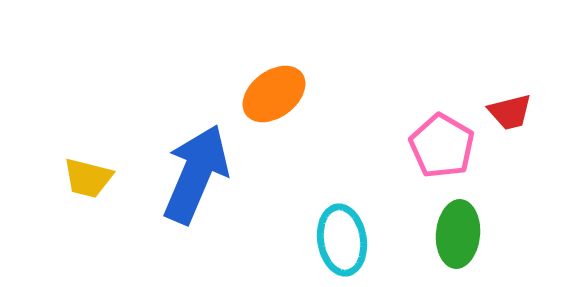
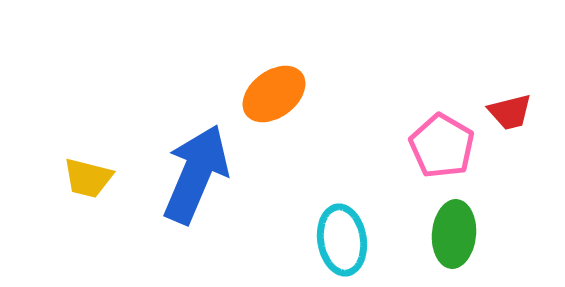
green ellipse: moved 4 px left
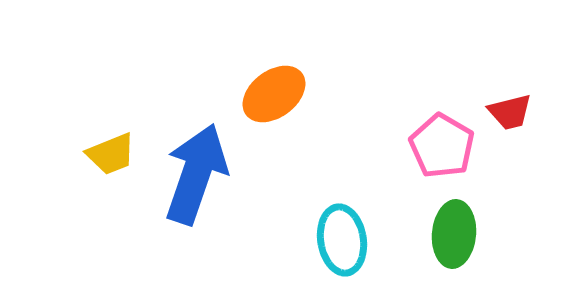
blue arrow: rotated 4 degrees counterclockwise
yellow trapezoid: moved 23 px right, 24 px up; rotated 36 degrees counterclockwise
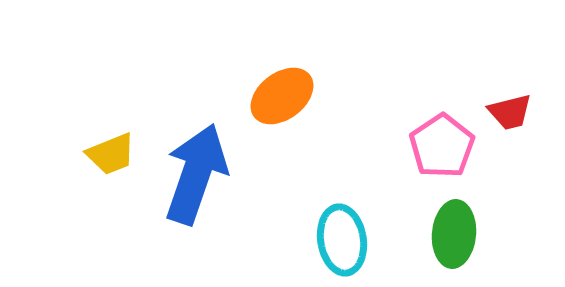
orange ellipse: moved 8 px right, 2 px down
pink pentagon: rotated 8 degrees clockwise
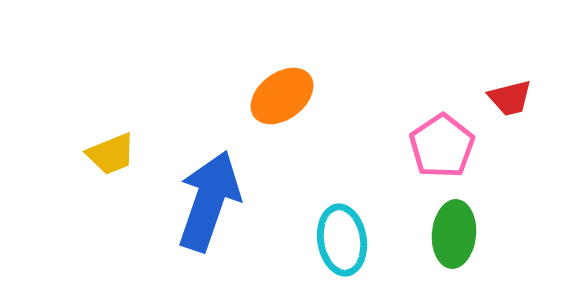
red trapezoid: moved 14 px up
blue arrow: moved 13 px right, 27 px down
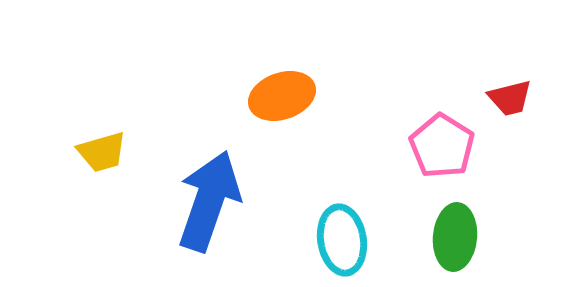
orange ellipse: rotated 18 degrees clockwise
pink pentagon: rotated 6 degrees counterclockwise
yellow trapezoid: moved 9 px left, 2 px up; rotated 6 degrees clockwise
green ellipse: moved 1 px right, 3 px down
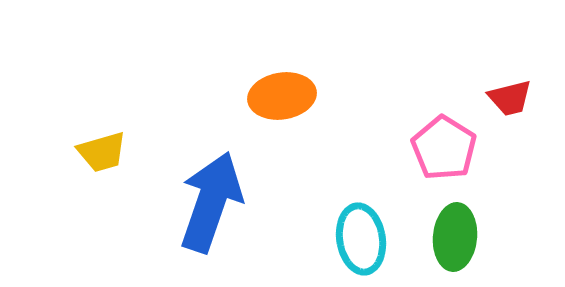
orange ellipse: rotated 10 degrees clockwise
pink pentagon: moved 2 px right, 2 px down
blue arrow: moved 2 px right, 1 px down
cyan ellipse: moved 19 px right, 1 px up
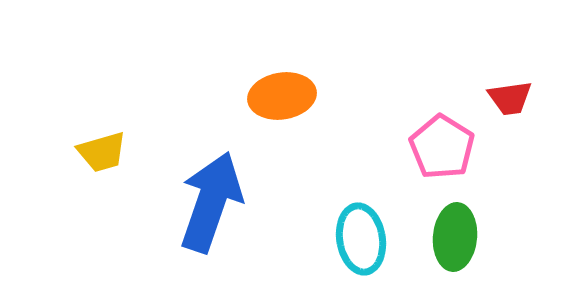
red trapezoid: rotated 6 degrees clockwise
pink pentagon: moved 2 px left, 1 px up
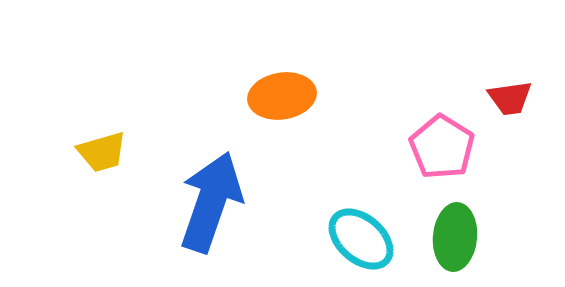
cyan ellipse: rotated 40 degrees counterclockwise
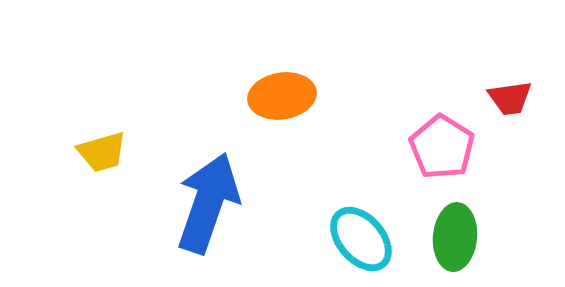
blue arrow: moved 3 px left, 1 px down
cyan ellipse: rotated 8 degrees clockwise
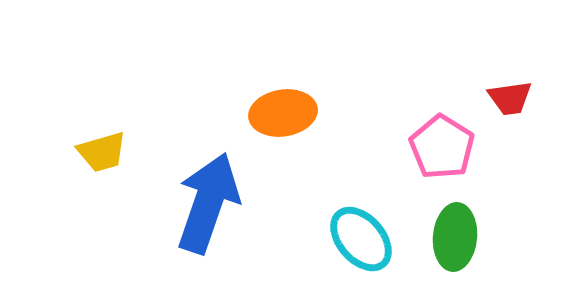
orange ellipse: moved 1 px right, 17 px down
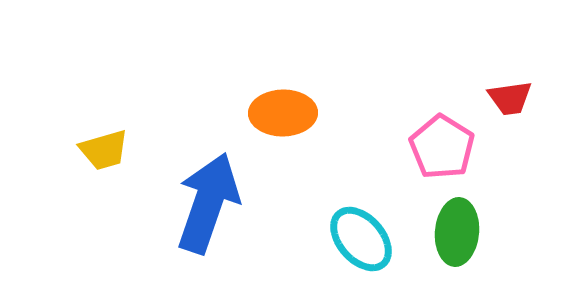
orange ellipse: rotated 8 degrees clockwise
yellow trapezoid: moved 2 px right, 2 px up
green ellipse: moved 2 px right, 5 px up
